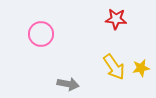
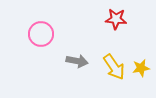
gray arrow: moved 9 px right, 23 px up
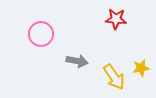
yellow arrow: moved 10 px down
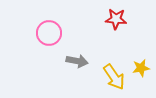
pink circle: moved 8 px right, 1 px up
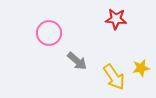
gray arrow: rotated 30 degrees clockwise
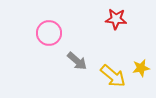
yellow arrow: moved 1 px left, 1 px up; rotated 16 degrees counterclockwise
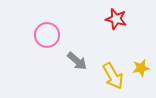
red star: rotated 10 degrees clockwise
pink circle: moved 2 px left, 2 px down
yellow arrow: rotated 20 degrees clockwise
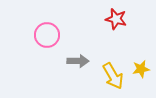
gray arrow: moved 1 px right; rotated 40 degrees counterclockwise
yellow star: moved 1 px down
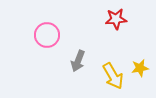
red star: rotated 20 degrees counterclockwise
gray arrow: rotated 110 degrees clockwise
yellow star: moved 1 px left, 1 px up
